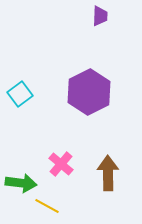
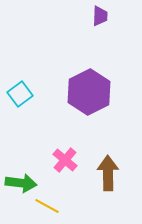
pink cross: moved 4 px right, 4 px up
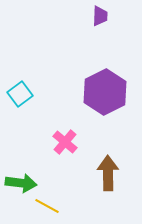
purple hexagon: moved 16 px right
pink cross: moved 18 px up
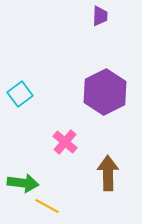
green arrow: moved 2 px right
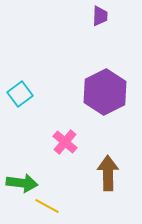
green arrow: moved 1 px left
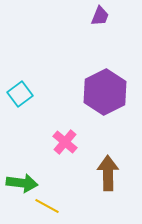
purple trapezoid: rotated 20 degrees clockwise
